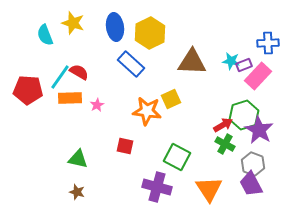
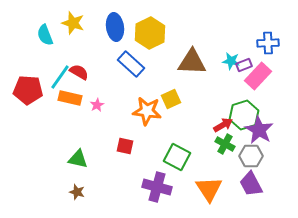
orange rectangle: rotated 15 degrees clockwise
gray hexagon: moved 2 px left, 8 px up; rotated 20 degrees counterclockwise
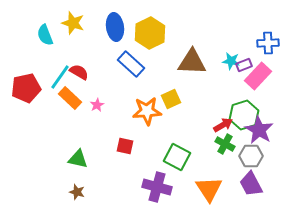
red pentagon: moved 2 px left, 2 px up; rotated 16 degrees counterclockwise
orange rectangle: rotated 30 degrees clockwise
orange star: rotated 12 degrees counterclockwise
